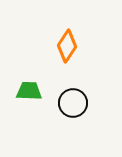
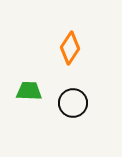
orange diamond: moved 3 px right, 2 px down
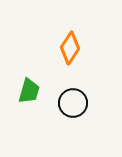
green trapezoid: rotated 104 degrees clockwise
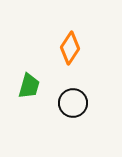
green trapezoid: moved 5 px up
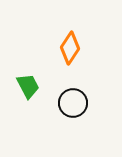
green trapezoid: moved 1 px left; rotated 44 degrees counterclockwise
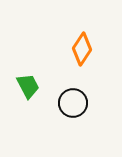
orange diamond: moved 12 px right, 1 px down
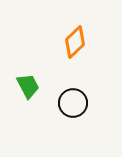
orange diamond: moved 7 px left, 7 px up; rotated 12 degrees clockwise
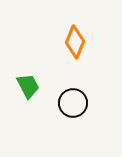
orange diamond: rotated 24 degrees counterclockwise
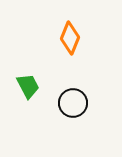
orange diamond: moved 5 px left, 4 px up
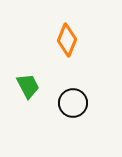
orange diamond: moved 3 px left, 2 px down
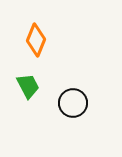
orange diamond: moved 31 px left
